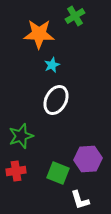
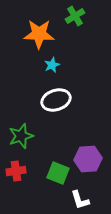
white ellipse: rotated 44 degrees clockwise
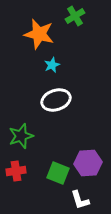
orange star: rotated 12 degrees clockwise
purple hexagon: moved 4 px down
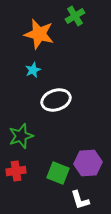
cyan star: moved 19 px left, 5 px down
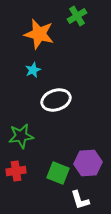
green cross: moved 2 px right
green star: rotated 10 degrees clockwise
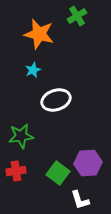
green square: rotated 15 degrees clockwise
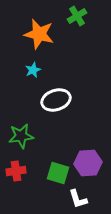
green square: rotated 20 degrees counterclockwise
white L-shape: moved 2 px left, 1 px up
